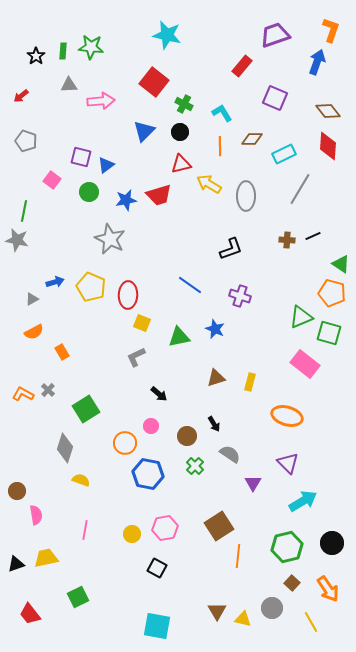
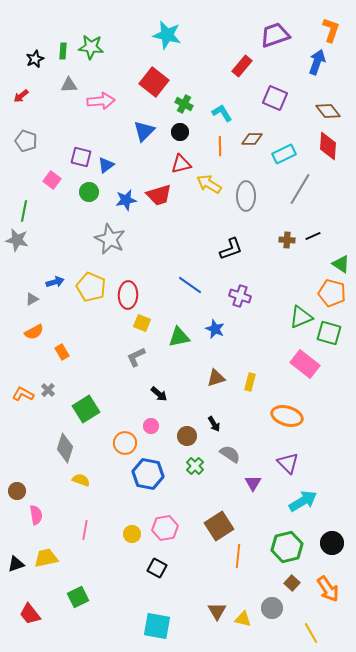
black star at (36, 56): moved 1 px left, 3 px down; rotated 12 degrees clockwise
yellow line at (311, 622): moved 11 px down
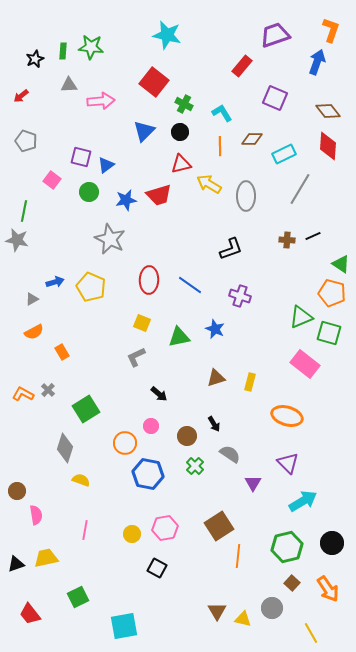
red ellipse at (128, 295): moved 21 px right, 15 px up
cyan square at (157, 626): moved 33 px left; rotated 20 degrees counterclockwise
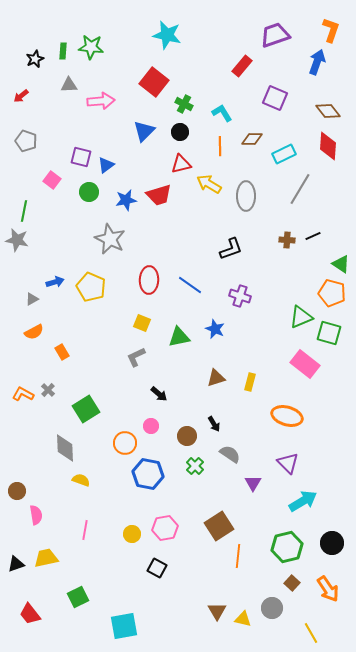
gray diamond at (65, 448): rotated 20 degrees counterclockwise
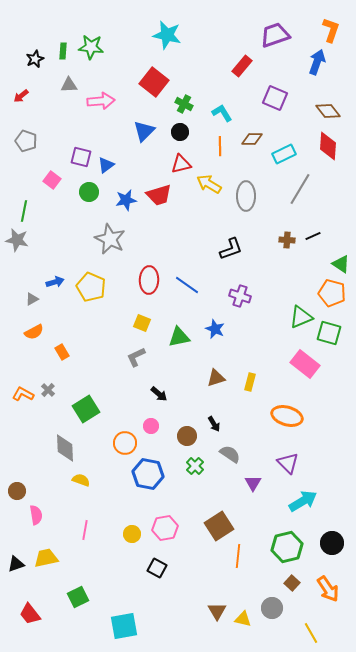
blue line at (190, 285): moved 3 px left
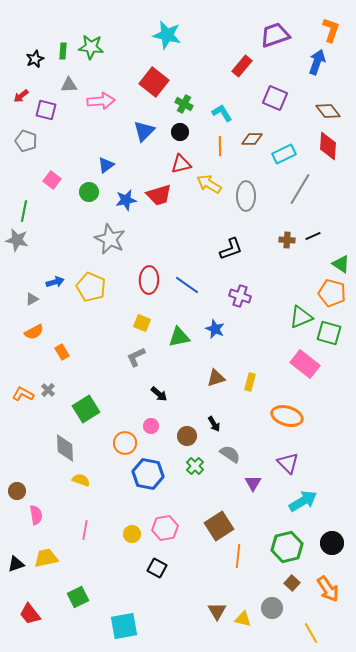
purple square at (81, 157): moved 35 px left, 47 px up
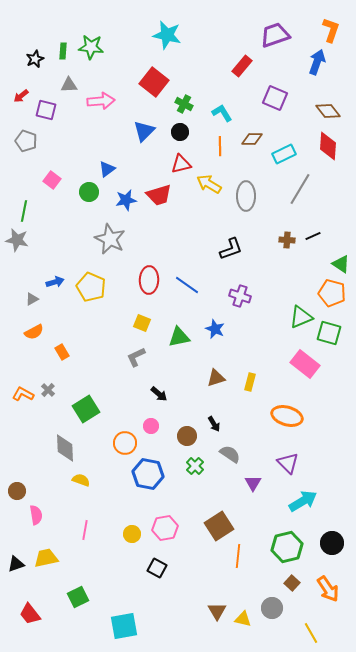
blue triangle at (106, 165): moved 1 px right, 4 px down
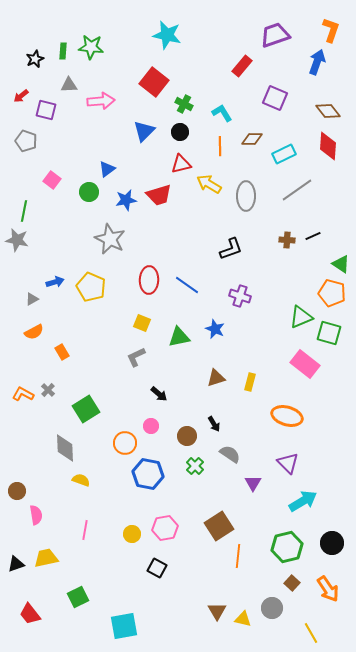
gray line at (300, 189): moved 3 px left, 1 px down; rotated 24 degrees clockwise
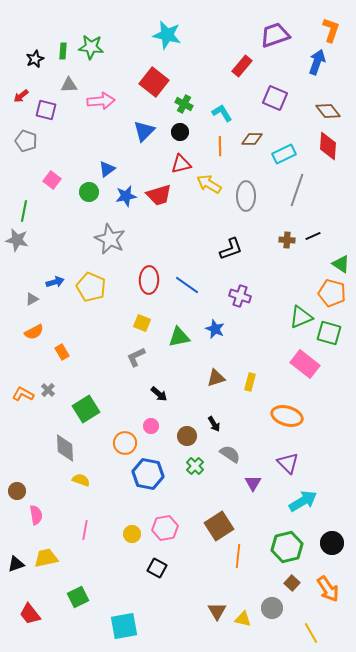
gray line at (297, 190): rotated 36 degrees counterclockwise
blue star at (126, 200): moved 4 px up
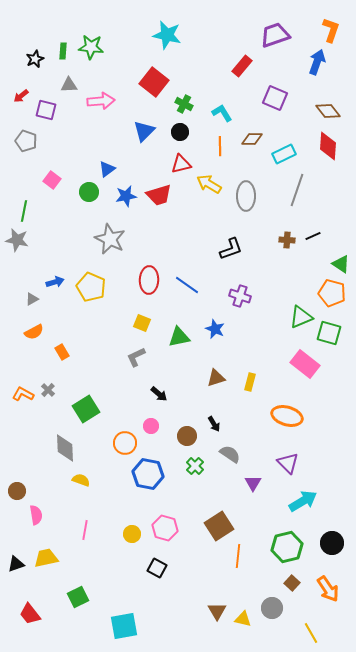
pink hexagon at (165, 528): rotated 25 degrees clockwise
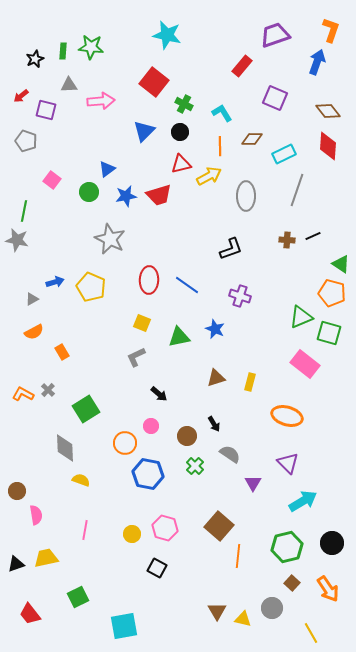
yellow arrow at (209, 184): moved 8 px up; rotated 120 degrees clockwise
brown square at (219, 526): rotated 16 degrees counterclockwise
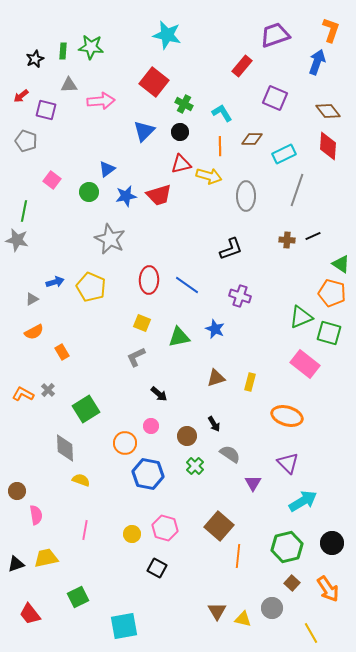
yellow arrow at (209, 176): rotated 45 degrees clockwise
